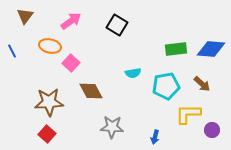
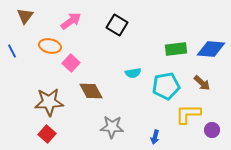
brown arrow: moved 1 px up
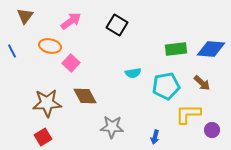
brown diamond: moved 6 px left, 5 px down
brown star: moved 2 px left, 1 px down
red square: moved 4 px left, 3 px down; rotated 18 degrees clockwise
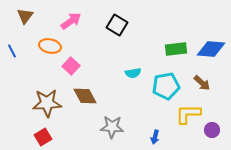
pink square: moved 3 px down
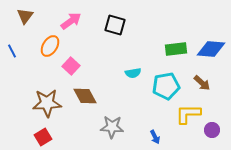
black square: moved 2 px left; rotated 15 degrees counterclockwise
orange ellipse: rotated 70 degrees counterclockwise
blue arrow: rotated 40 degrees counterclockwise
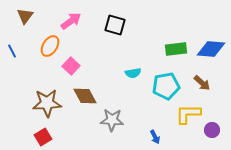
gray star: moved 7 px up
